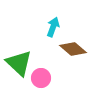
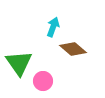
green triangle: rotated 12 degrees clockwise
pink circle: moved 2 px right, 3 px down
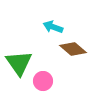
cyan arrow: rotated 90 degrees counterclockwise
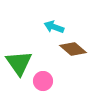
cyan arrow: moved 1 px right
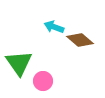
brown diamond: moved 7 px right, 9 px up
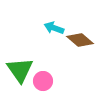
cyan arrow: moved 1 px down
green triangle: moved 1 px right, 7 px down
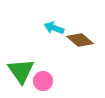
green triangle: moved 1 px right, 1 px down
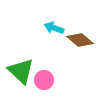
green triangle: rotated 12 degrees counterclockwise
pink circle: moved 1 px right, 1 px up
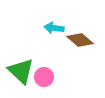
cyan arrow: rotated 12 degrees counterclockwise
pink circle: moved 3 px up
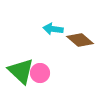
cyan arrow: moved 1 px left, 1 px down
pink circle: moved 4 px left, 4 px up
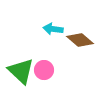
pink circle: moved 4 px right, 3 px up
